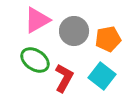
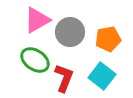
gray circle: moved 4 px left, 1 px down
red L-shape: rotated 8 degrees counterclockwise
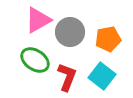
pink triangle: moved 1 px right
red L-shape: moved 3 px right, 1 px up
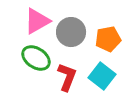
pink triangle: moved 1 px left, 1 px down
gray circle: moved 1 px right
green ellipse: moved 1 px right, 2 px up
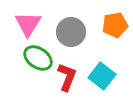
pink triangle: moved 9 px left, 3 px down; rotated 28 degrees counterclockwise
orange pentagon: moved 7 px right, 14 px up
green ellipse: moved 2 px right
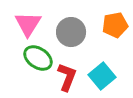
cyan square: rotated 12 degrees clockwise
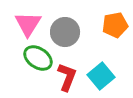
gray circle: moved 6 px left
cyan square: moved 1 px left
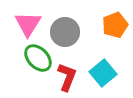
orange pentagon: rotated 10 degrees counterclockwise
green ellipse: rotated 12 degrees clockwise
cyan square: moved 2 px right, 3 px up
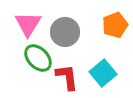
red L-shape: rotated 28 degrees counterclockwise
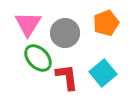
orange pentagon: moved 9 px left, 2 px up
gray circle: moved 1 px down
